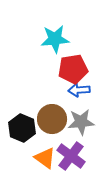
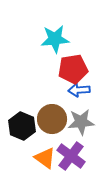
black hexagon: moved 2 px up
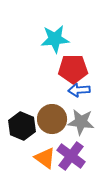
red pentagon: rotated 8 degrees clockwise
gray star: rotated 12 degrees clockwise
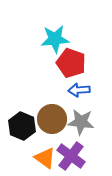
red pentagon: moved 2 px left, 6 px up; rotated 20 degrees clockwise
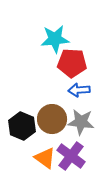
red pentagon: moved 1 px right; rotated 16 degrees counterclockwise
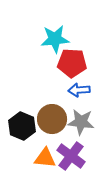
orange triangle: rotated 30 degrees counterclockwise
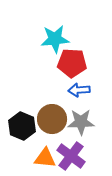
gray star: rotated 8 degrees counterclockwise
